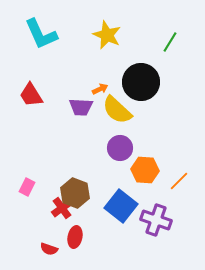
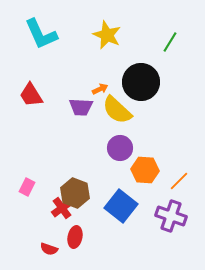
purple cross: moved 15 px right, 4 px up
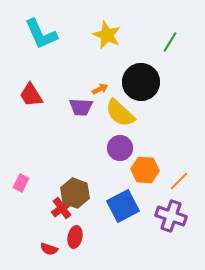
yellow semicircle: moved 3 px right, 3 px down
pink rectangle: moved 6 px left, 4 px up
blue square: moved 2 px right; rotated 24 degrees clockwise
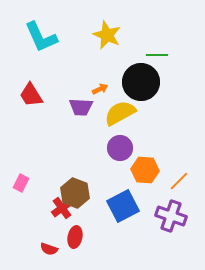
cyan L-shape: moved 3 px down
green line: moved 13 px left, 13 px down; rotated 60 degrees clockwise
yellow semicircle: rotated 108 degrees clockwise
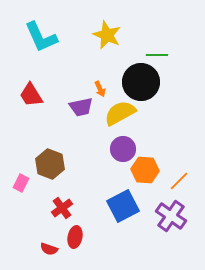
orange arrow: rotated 91 degrees clockwise
purple trapezoid: rotated 15 degrees counterclockwise
purple circle: moved 3 px right, 1 px down
brown hexagon: moved 25 px left, 29 px up
purple cross: rotated 16 degrees clockwise
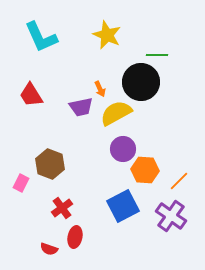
yellow semicircle: moved 4 px left
